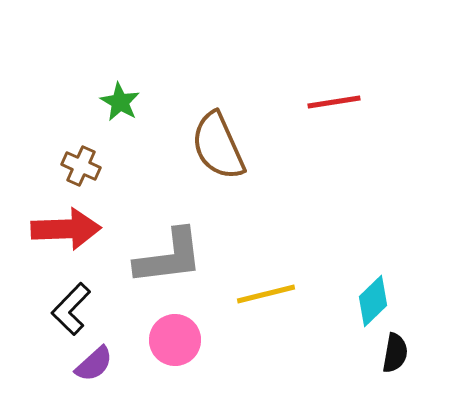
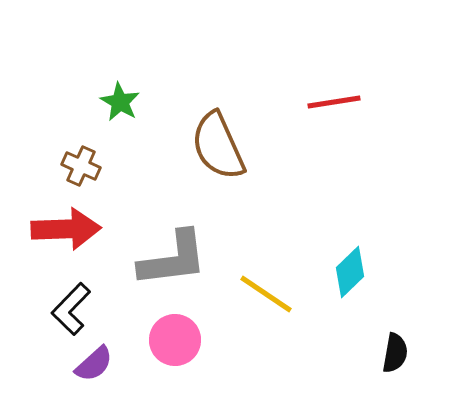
gray L-shape: moved 4 px right, 2 px down
yellow line: rotated 48 degrees clockwise
cyan diamond: moved 23 px left, 29 px up
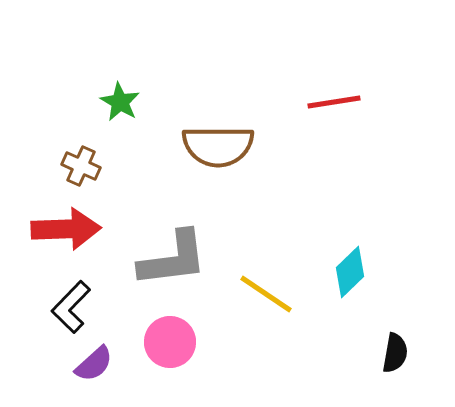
brown semicircle: rotated 66 degrees counterclockwise
black L-shape: moved 2 px up
pink circle: moved 5 px left, 2 px down
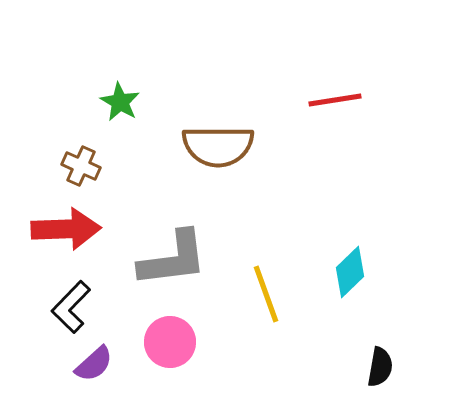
red line: moved 1 px right, 2 px up
yellow line: rotated 36 degrees clockwise
black semicircle: moved 15 px left, 14 px down
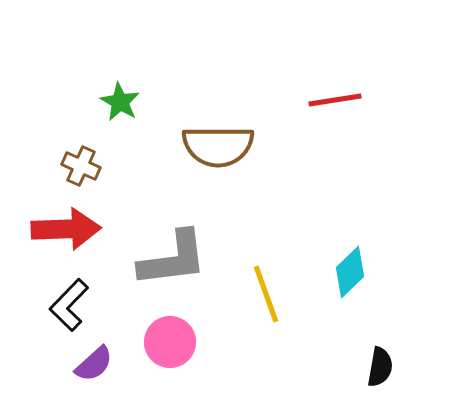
black L-shape: moved 2 px left, 2 px up
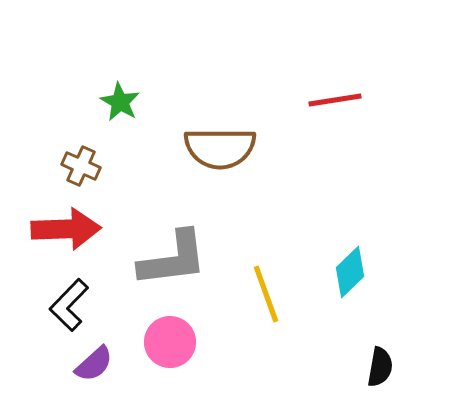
brown semicircle: moved 2 px right, 2 px down
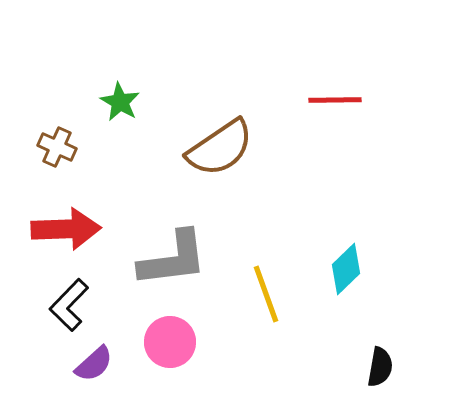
red line: rotated 8 degrees clockwise
brown semicircle: rotated 34 degrees counterclockwise
brown cross: moved 24 px left, 19 px up
cyan diamond: moved 4 px left, 3 px up
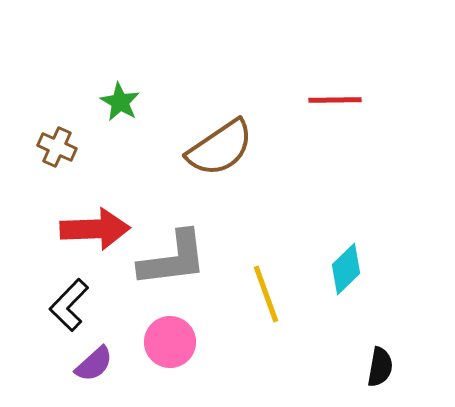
red arrow: moved 29 px right
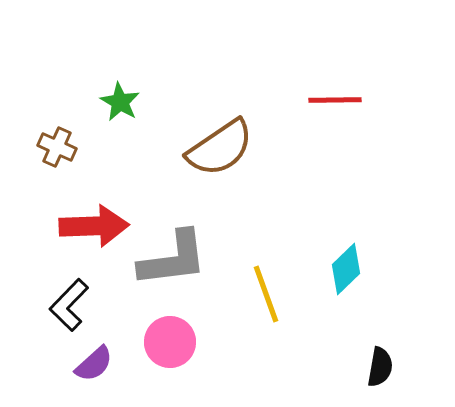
red arrow: moved 1 px left, 3 px up
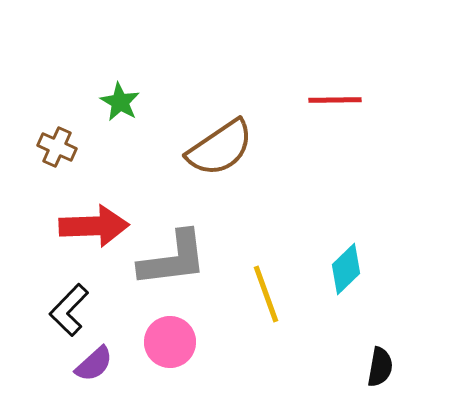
black L-shape: moved 5 px down
